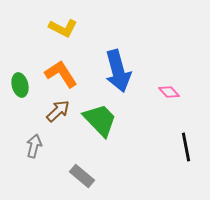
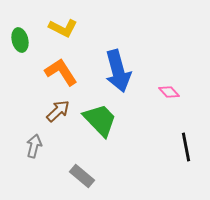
orange L-shape: moved 2 px up
green ellipse: moved 45 px up
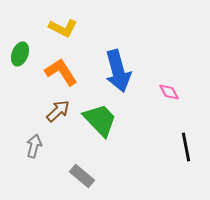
green ellipse: moved 14 px down; rotated 35 degrees clockwise
pink diamond: rotated 15 degrees clockwise
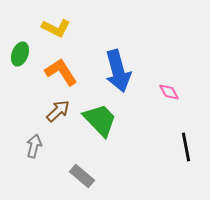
yellow L-shape: moved 7 px left
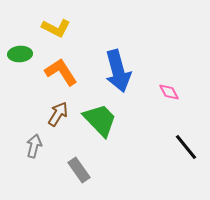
green ellipse: rotated 65 degrees clockwise
brown arrow: moved 3 px down; rotated 15 degrees counterclockwise
black line: rotated 28 degrees counterclockwise
gray rectangle: moved 3 px left, 6 px up; rotated 15 degrees clockwise
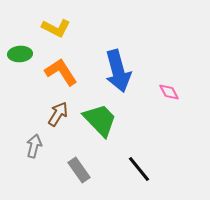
black line: moved 47 px left, 22 px down
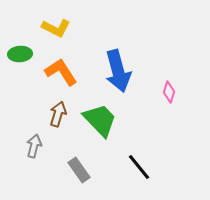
pink diamond: rotated 45 degrees clockwise
brown arrow: rotated 15 degrees counterclockwise
black line: moved 2 px up
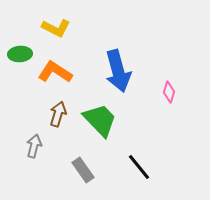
orange L-shape: moved 6 px left; rotated 24 degrees counterclockwise
gray rectangle: moved 4 px right
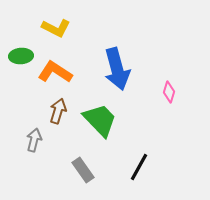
green ellipse: moved 1 px right, 2 px down
blue arrow: moved 1 px left, 2 px up
brown arrow: moved 3 px up
gray arrow: moved 6 px up
black line: rotated 68 degrees clockwise
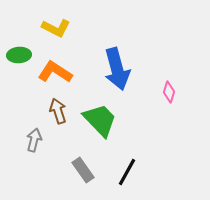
green ellipse: moved 2 px left, 1 px up
brown arrow: rotated 35 degrees counterclockwise
black line: moved 12 px left, 5 px down
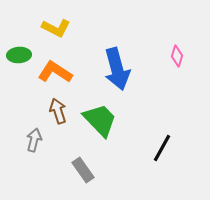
pink diamond: moved 8 px right, 36 px up
black line: moved 35 px right, 24 px up
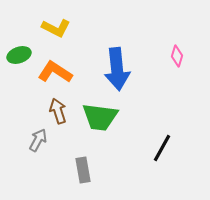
green ellipse: rotated 15 degrees counterclockwise
blue arrow: rotated 9 degrees clockwise
green trapezoid: moved 3 px up; rotated 141 degrees clockwise
gray arrow: moved 4 px right; rotated 15 degrees clockwise
gray rectangle: rotated 25 degrees clockwise
